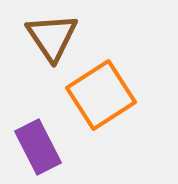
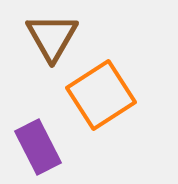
brown triangle: rotated 4 degrees clockwise
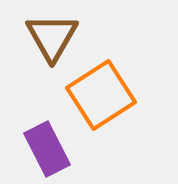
purple rectangle: moved 9 px right, 2 px down
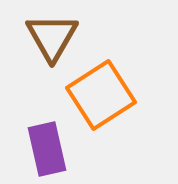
purple rectangle: rotated 14 degrees clockwise
